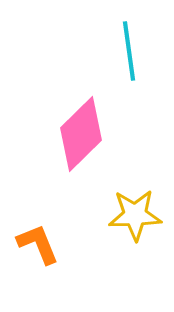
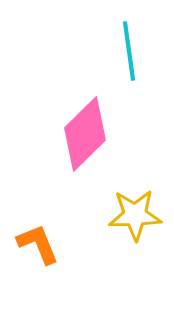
pink diamond: moved 4 px right
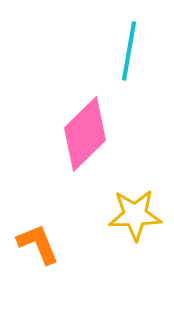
cyan line: rotated 18 degrees clockwise
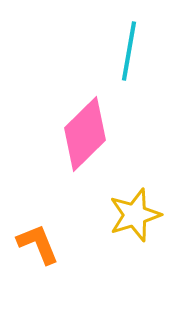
yellow star: rotated 16 degrees counterclockwise
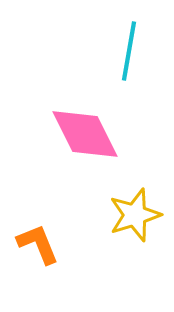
pink diamond: rotated 72 degrees counterclockwise
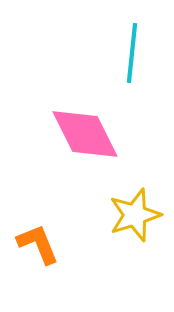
cyan line: moved 3 px right, 2 px down; rotated 4 degrees counterclockwise
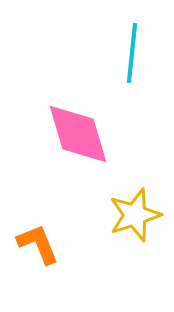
pink diamond: moved 7 px left; rotated 10 degrees clockwise
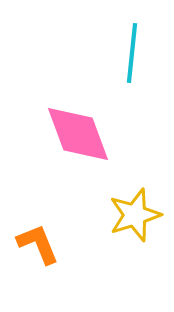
pink diamond: rotated 4 degrees counterclockwise
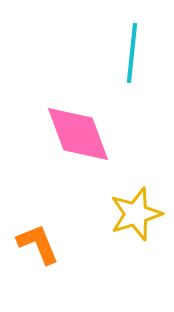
yellow star: moved 1 px right, 1 px up
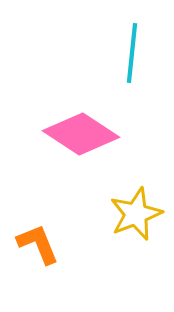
pink diamond: moved 3 px right; rotated 36 degrees counterclockwise
yellow star: rotated 4 degrees counterclockwise
